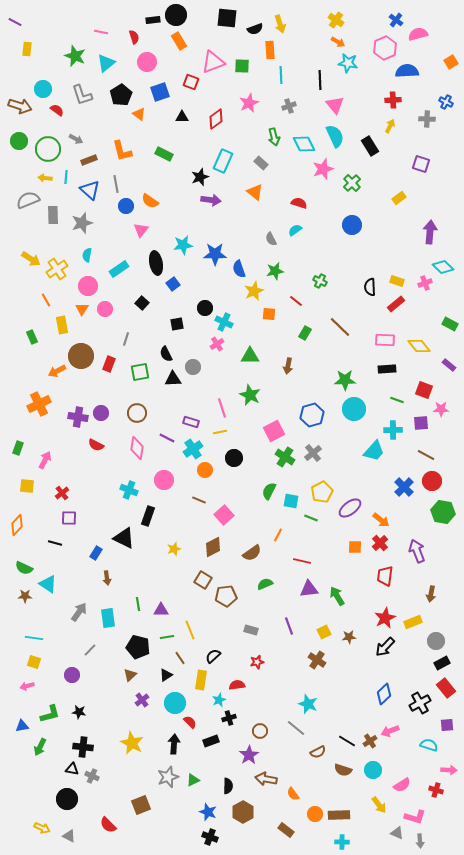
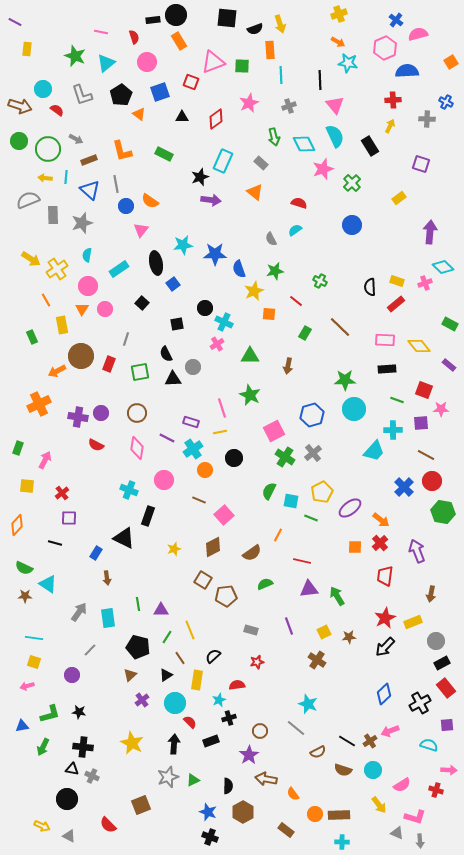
yellow cross at (336, 20): moved 3 px right, 6 px up; rotated 35 degrees clockwise
green line at (167, 637): rotated 48 degrees counterclockwise
yellow rectangle at (201, 680): moved 4 px left
green arrow at (40, 747): moved 3 px right
yellow arrow at (42, 828): moved 2 px up
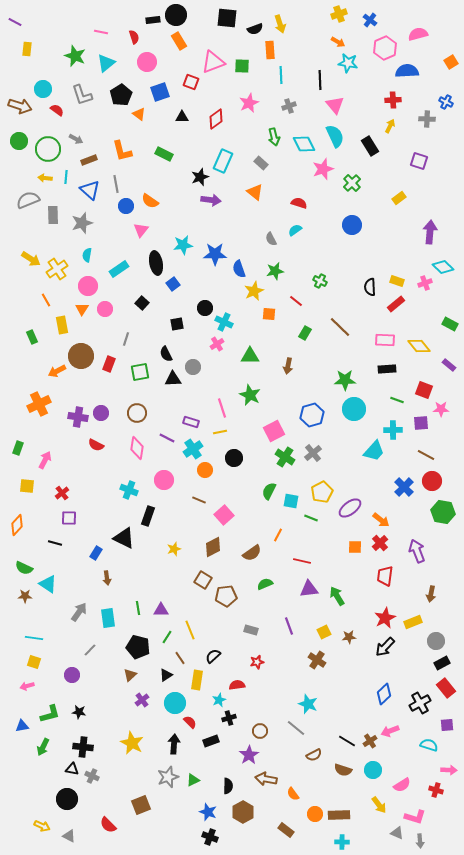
blue cross at (396, 20): moved 26 px left
purple square at (421, 164): moved 2 px left, 3 px up
green line at (138, 604): moved 4 px down
brown semicircle at (318, 752): moved 4 px left, 3 px down
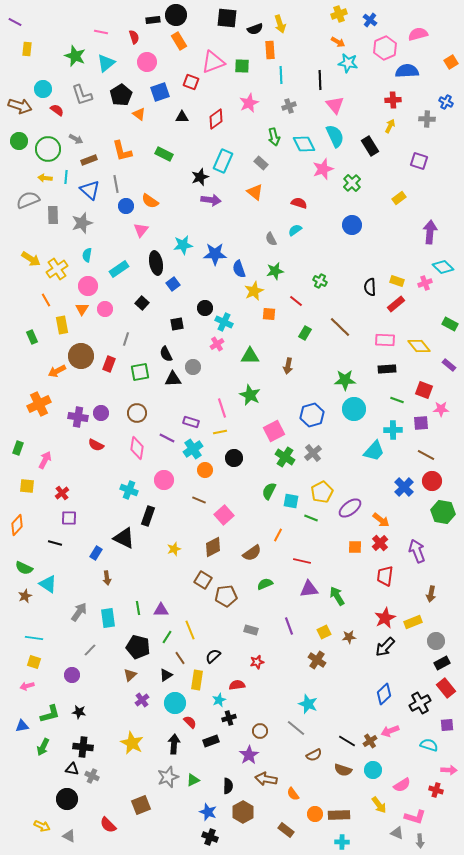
brown star at (25, 596): rotated 24 degrees counterclockwise
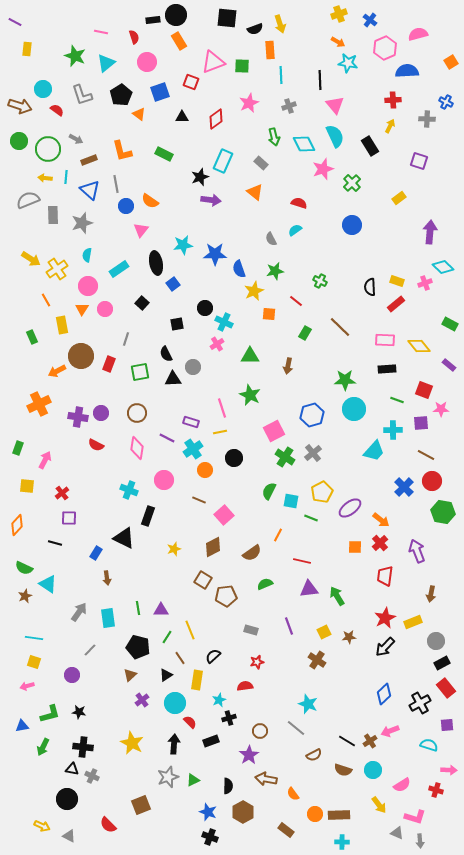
red semicircle at (237, 685): moved 8 px right, 1 px down
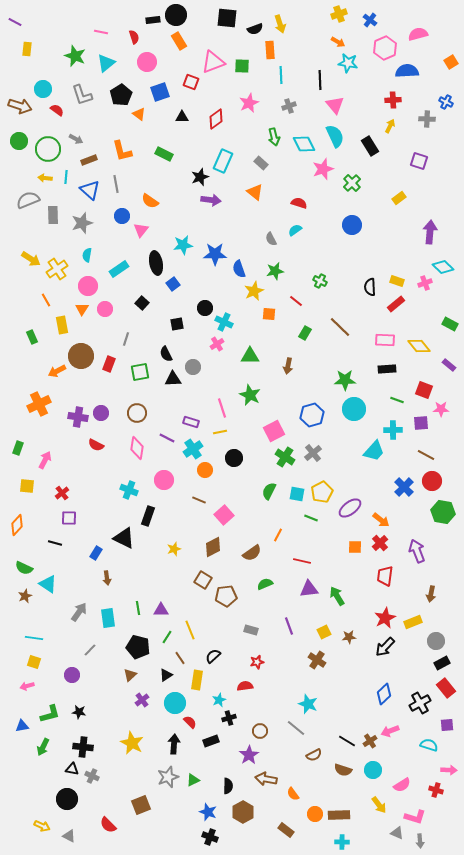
blue circle at (126, 206): moved 4 px left, 10 px down
cyan square at (291, 501): moved 6 px right, 7 px up
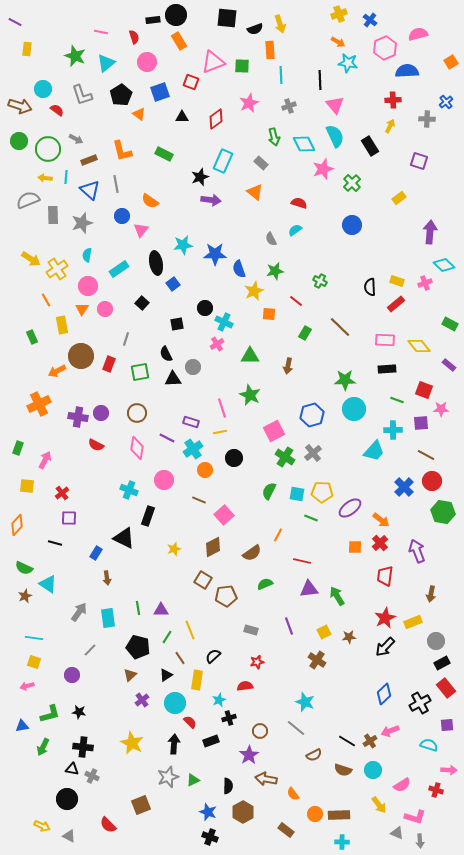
blue cross at (446, 102): rotated 24 degrees clockwise
cyan diamond at (443, 267): moved 1 px right, 2 px up
yellow pentagon at (322, 492): rotated 30 degrees clockwise
cyan star at (308, 704): moved 3 px left, 2 px up
